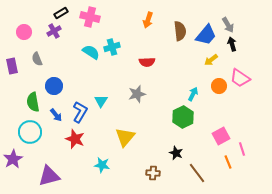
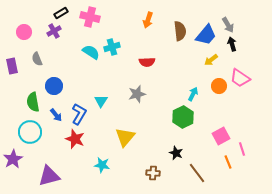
blue L-shape: moved 1 px left, 2 px down
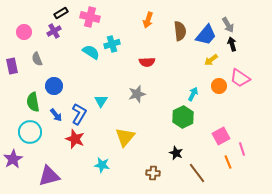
cyan cross: moved 3 px up
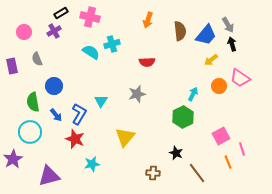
cyan star: moved 10 px left, 1 px up; rotated 21 degrees counterclockwise
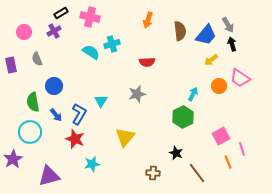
purple rectangle: moved 1 px left, 1 px up
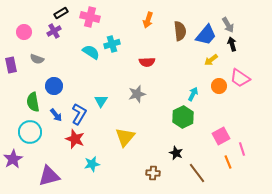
gray semicircle: rotated 48 degrees counterclockwise
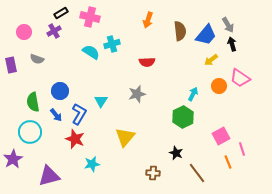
blue circle: moved 6 px right, 5 px down
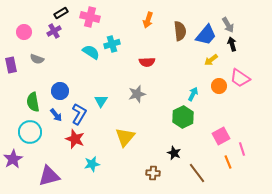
black star: moved 2 px left
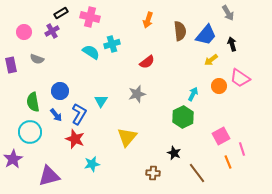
gray arrow: moved 12 px up
purple cross: moved 2 px left
red semicircle: rotated 35 degrees counterclockwise
yellow triangle: moved 2 px right
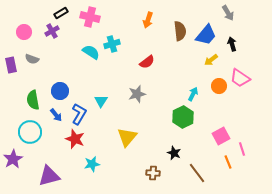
gray semicircle: moved 5 px left
green semicircle: moved 2 px up
